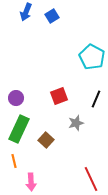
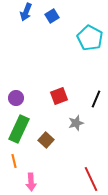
cyan pentagon: moved 2 px left, 19 px up
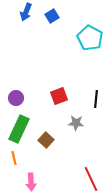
black line: rotated 18 degrees counterclockwise
gray star: rotated 21 degrees clockwise
orange line: moved 3 px up
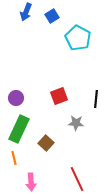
cyan pentagon: moved 12 px left
brown square: moved 3 px down
red line: moved 14 px left
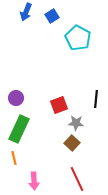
red square: moved 9 px down
brown square: moved 26 px right
pink arrow: moved 3 px right, 1 px up
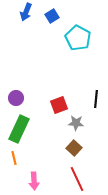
brown square: moved 2 px right, 5 px down
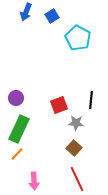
black line: moved 5 px left, 1 px down
orange line: moved 3 px right, 4 px up; rotated 56 degrees clockwise
